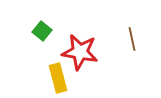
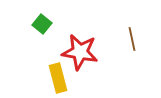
green square: moved 7 px up
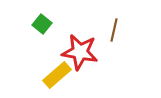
brown line: moved 18 px left, 9 px up; rotated 25 degrees clockwise
yellow rectangle: moved 1 px left, 3 px up; rotated 64 degrees clockwise
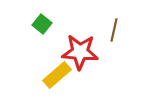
red star: rotated 6 degrees counterclockwise
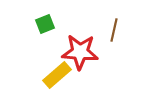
green square: moved 3 px right; rotated 30 degrees clockwise
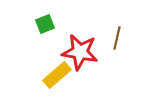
brown line: moved 3 px right, 8 px down
red star: rotated 6 degrees clockwise
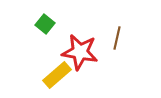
green square: rotated 30 degrees counterclockwise
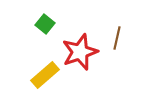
red star: rotated 30 degrees counterclockwise
yellow rectangle: moved 12 px left
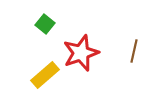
brown line: moved 17 px right, 13 px down
red star: moved 1 px right, 1 px down
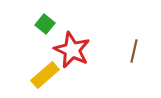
red star: moved 9 px left, 3 px up; rotated 27 degrees counterclockwise
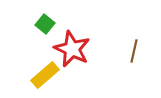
red star: moved 1 px up
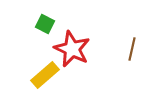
green square: rotated 12 degrees counterclockwise
brown line: moved 2 px left, 2 px up
